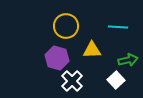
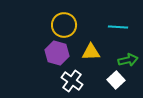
yellow circle: moved 2 px left, 1 px up
yellow triangle: moved 1 px left, 2 px down
purple hexagon: moved 5 px up
white cross: rotated 10 degrees counterclockwise
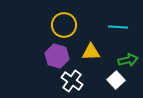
purple hexagon: moved 3 px down
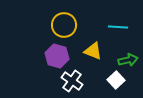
yellow triangle: moved 2 px right, 1 px up; rotated 24 degrees clockwise
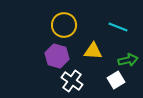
cyan line: rotated 18 degrees clockwise
yellow triangle: rotated 18 degrees counterclockwise
white square: rotated 12 degrees clockwise
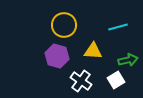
cyan line: rotated 36 degrees counterclockwise
white cross: moved 9 px right
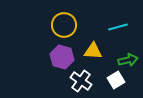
purple hexagon: moved 5 px right, 1 px down
